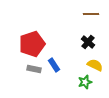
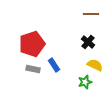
gray rectangle: moved 1 px left
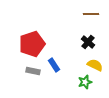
gray rectangle: moved 2 px down
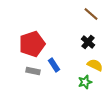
brown line: rotated 42 degrees clockwise
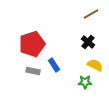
brown line: rotated 70 degrees counterclockwise
green star: rotated 16 degrees clockwise
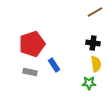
brown line: moved 4 px right, 2 px up
black cross: moved 5 px right, 1 px down; rotated 32 degrees counterclockwise
yellow semicircle: moved 1 px right, 1 px up; rotated 56 degrees clockwise
gray rectangle: moved 3 px left, 1 px down
green star: moved 4 px right, 1 px down
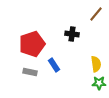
brown line: moved 1 px right, 2 px down; rotated 21 degrees counterclockwise
black cross: moved 21 px left, 9 px up
green star: moved 10 px right
